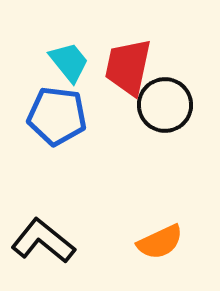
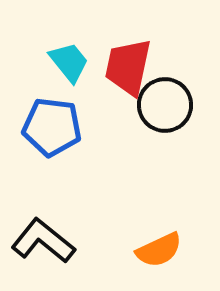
blue pentagon: moved 5 px left, 11 px down
orange semicircle: moved 1 px left, 8 px down
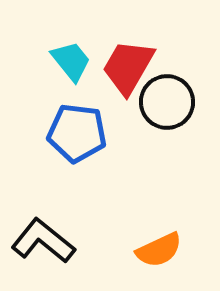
cyan trapezoid: moved 2 px right, 1 px up
red trapezoid: rotated 18 degrees clockwise
black circle: moved 2 px right, 3 px up
blue pentagon: moved 25 px right, 6 px down
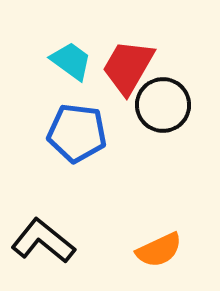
cyan trapezoid: rotated 15 degrees counterclockwise
black circle: moved 4 px left, 3 px down
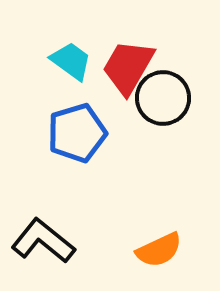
black circle: moved 7 px up
blue pentagon: rotated 24 degrees counterclockwise
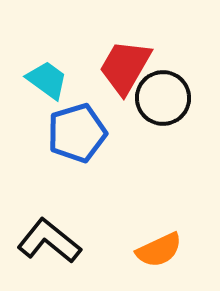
cyan trapezoid: moved 24 px left, 19 px down
red trapezoid: moved 3 px left
black L-shape: moved 6 px right
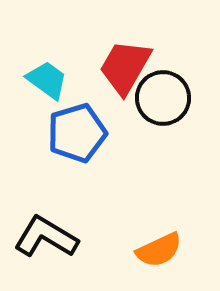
black L-shape: moved 3 px left, 4 px up; rotated 8 degrees counterclockwise
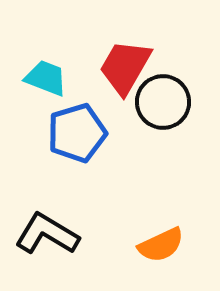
cyan trapezoid: moved 1 px left, 2 px up; rotated 15 degrees counterclockwise
black circle: moved 4 px down
black L-shape: moved 1 px right, 3 px up
orange semicircle: moved 2 px right, 5 px up
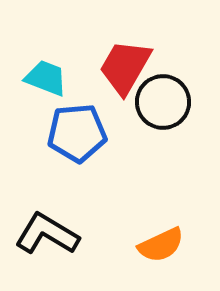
blue pentagon: rotated 12 degrees clockwise
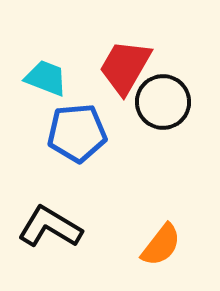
black L-shape: moved 3 px right, 7 px up
orange semicircle: rotated 27 degrees counterclockwise
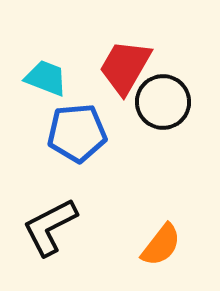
black L-shape: rotated 58 degrees counterclockwise
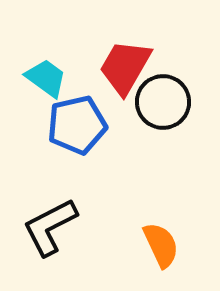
cyan trapezoid: rotated 15 degrees clockwise
blue pentagon: moved 8 px up; rotated 8 degrees counterclockwise
orange semicircle: rotated 63 degrees counterclockwise
